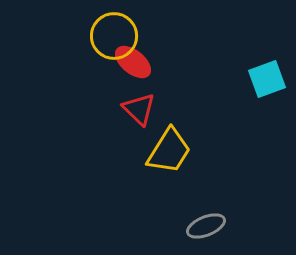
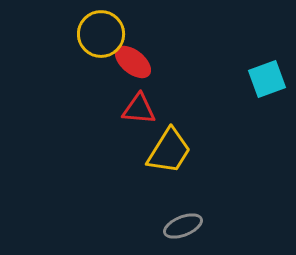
yellow circle: moved 13 px left, 2 px up
red triangle: rotated 39 degrees counterclockwise
gray ellipse: moved 23 px left
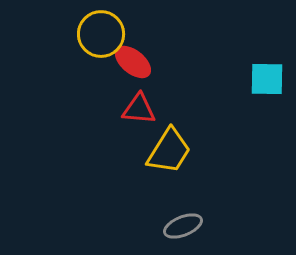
cyan square: rotated 21 degrees clockwise
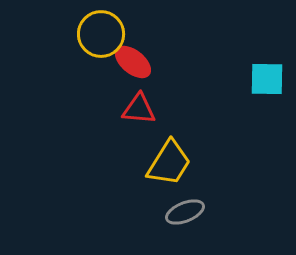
yellow trapezoid: moved 12 px down
gray ellipse: moved 2 px right, 14 px up
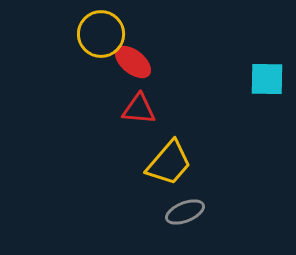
yellow trapezoid: rotated 9 degrees clockwise
